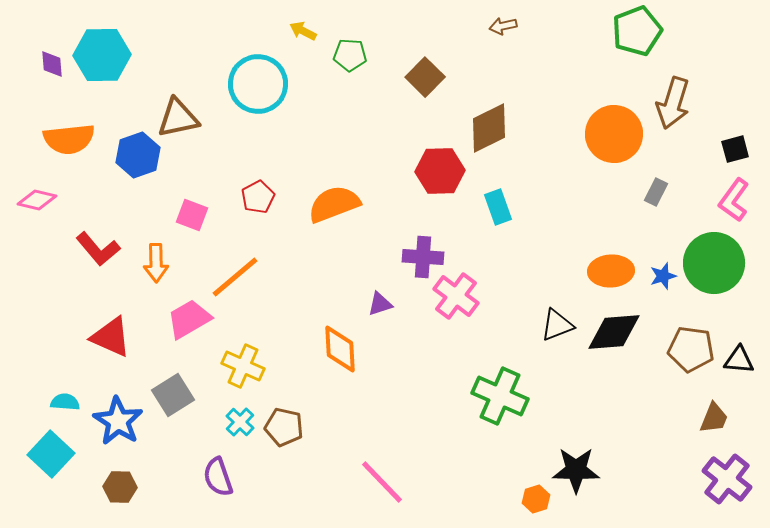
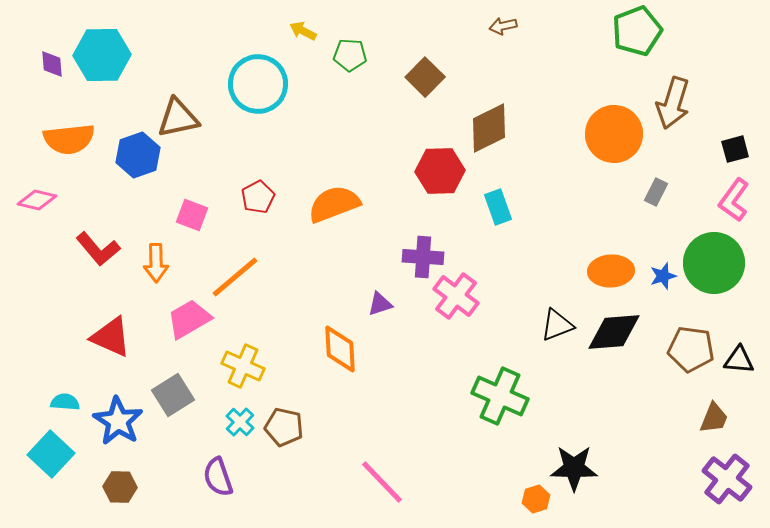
black star at (576, 470): moved 2 px left, 2 px up
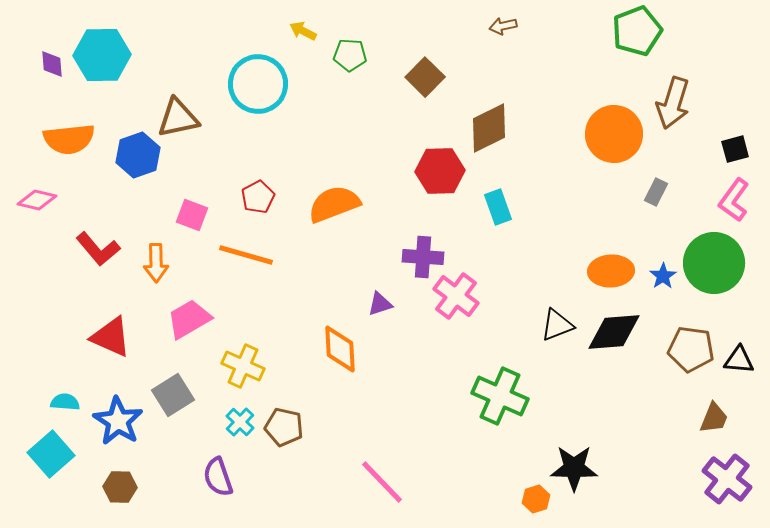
blue star at (663, 276): rotated 16 degrees counterclockwise
orange line at (235, 277): moved 11 px right, 22 px up; rotated 56 degrees clockwise
cyan square at (51, 454): rotated 6 degrees clockwise
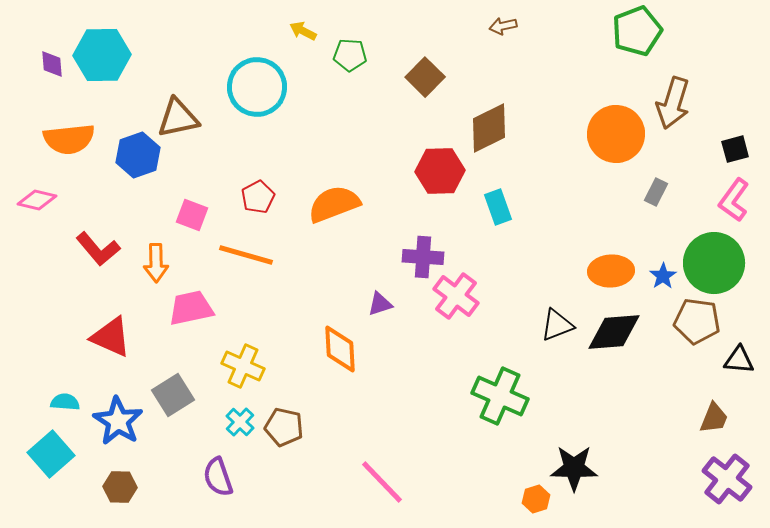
cyan circle at (258, 84): moved 1 px left, 3 px down
orange circle at (614, 134): moved 2 px right
pink trapezoid at (189, 319): moved 2 px right, 11 px up; rotated 18 degrees clockwise
brown pentagon at (691, 349): moved 6 px right, 28 px up
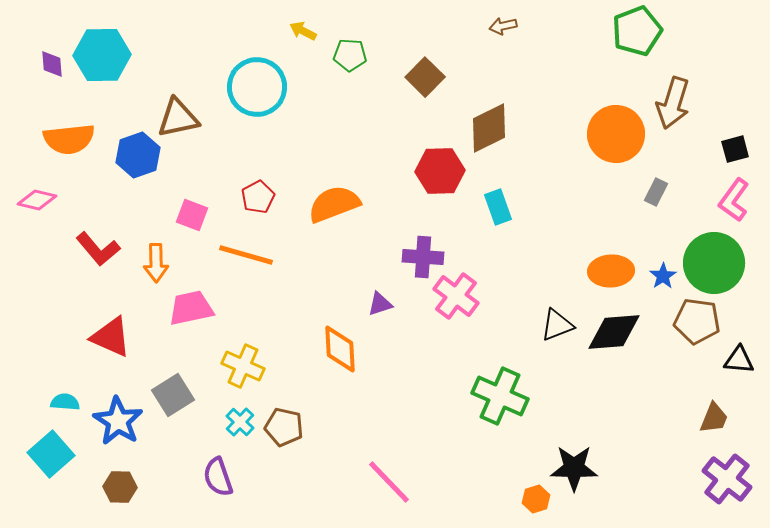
pink line at (382, 482): moved 7 px right
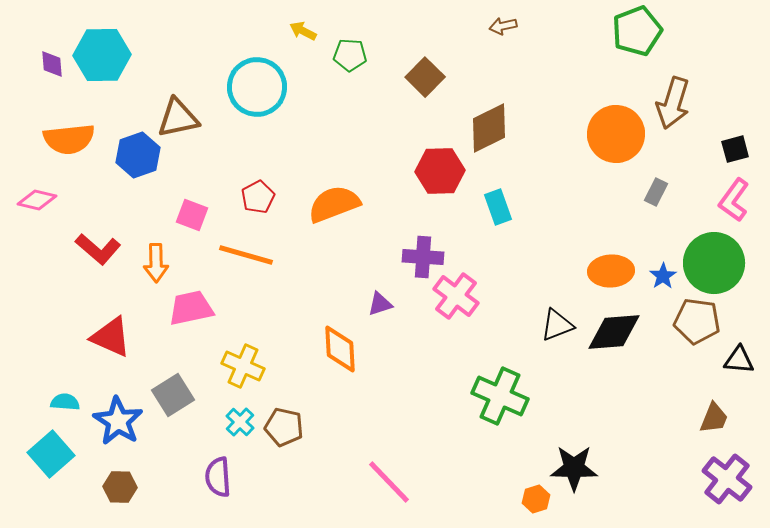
red L-shape at (98, 249): rotated 9 degrees counterclockwise
purple semicircle at (218, 477): rotated 15 degrees clockwise
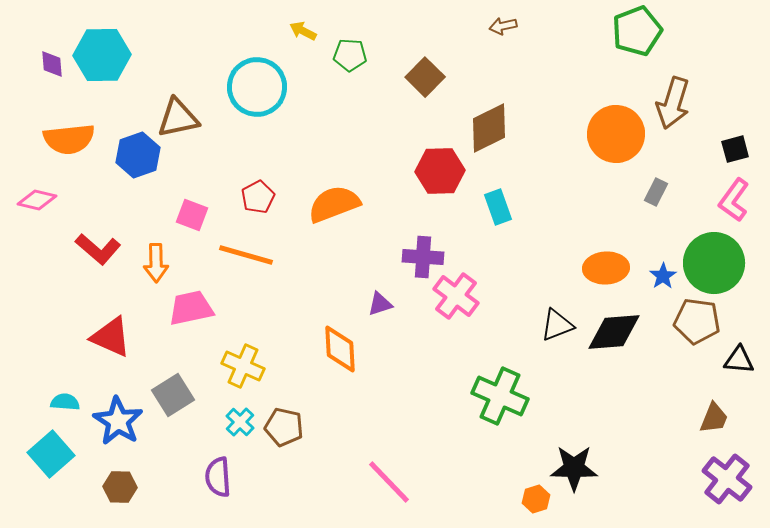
orange ellipse at (611, 271): moved 5 px left, 3 px up
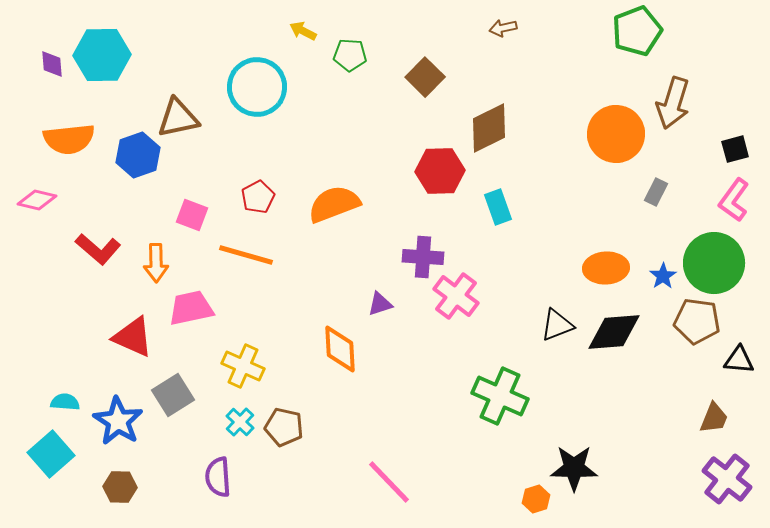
brown arrow at (503, 26): moved 2 px down
red triangle at (111, 337): moved 22 px right
